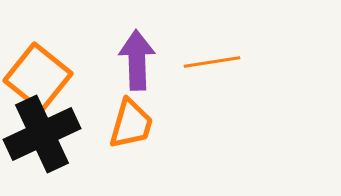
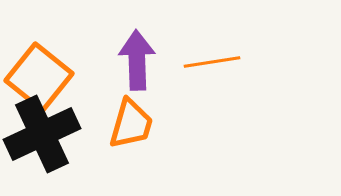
orange square: moved 1 px right
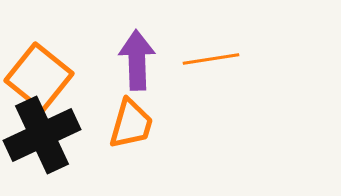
orange line: moved 1 px left, 3 px up
black cross: moved 1 px down
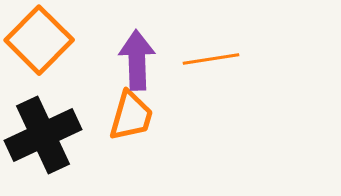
orange square: moved 37 px up; rotated 6 degrees clockwise
orange trapezoid: moved 8 px up
black cross: moved 1 px right
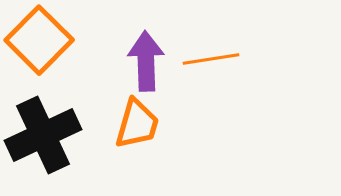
purple arrow: moved 9 px right, 1 px down
orange trapezoid: moved 6 px right, 8 px down
